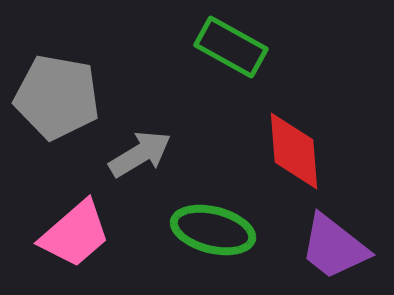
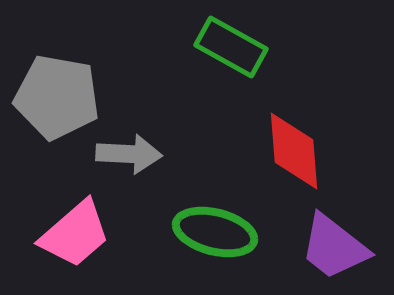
gray arrow: moved 11 px left; rotated 34 degrees clockwise
green ellipse: moved 2 px right, 2 px down
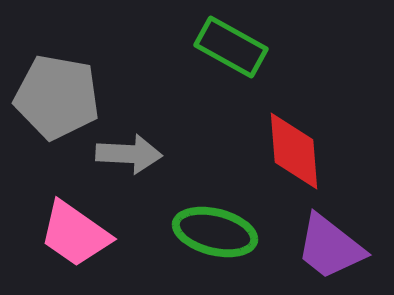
pink trapezoid: rotated 76 degrees clockwise
purple trapezoid: moved 4 px left
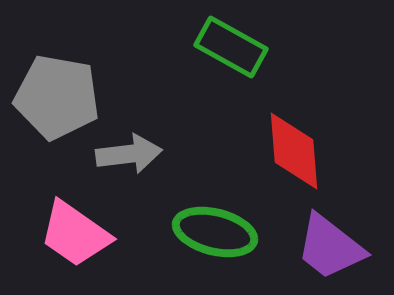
gray arrow: rotated 10 degrees counterclockwise
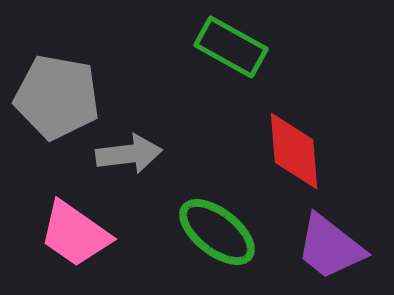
green ellipse: moved 2 px right; rotated 24 degrees clockwise
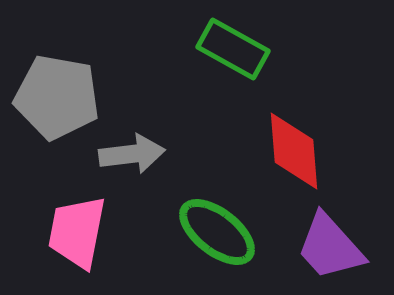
green rectangle: moved 2 px right, 2 px down
gray arrow: moved 3 px right
pink trapezoid: moved 2 px right, 2 px up; rotated 66 degrees clockwise
purple trapezoid: rotated 10 degrees clockwise
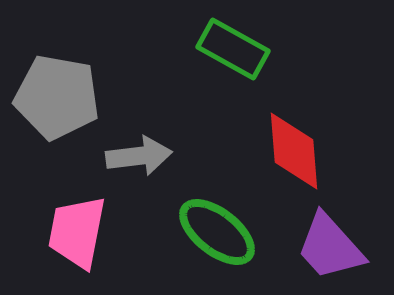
gray arrow: moved 7 px right, 2 px down
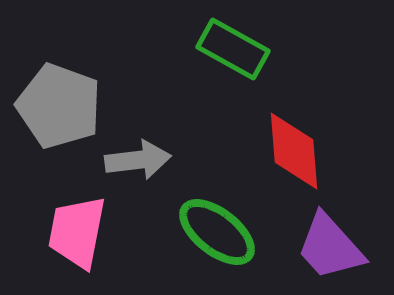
gray pentagon: moved 2 px right, 9 px down; rotated 10 degrees clockwise
gray arrow: moved 1 px left, 4 px down
